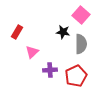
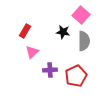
red rectangle: moved 8 px right, 1 px up
gray semicircle: moved 3 px right, 3 px up
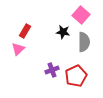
gray semicircle: moved 1 px down
pink triangle: moved 14 px left, 3 px up
purple cross: moved 2 px right; rotated 16 degrees counterclockwise
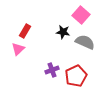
gray semicircle: moved 1 px right; rotated 66 degrees counterclockwise
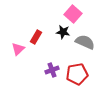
pink square: moved 8 px left, 1 px up
red rectangle: moved 11 px right, 6 px down
red pentagon: moved 1 px right, 2 px up; rotated 15 degrees clockwise
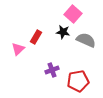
gray semicircle: moved 1 px right, 2 px up
red pentagon: moved 1 px right, 7 px down
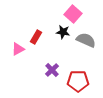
pink triangle: rotated 16 degrees clockwise
purple cross: rotated 24 degrees counterclockwise
red pentagon: rotated 10 degrees clockwise
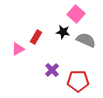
pink square: moved 3 px right
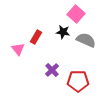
pink triangle: rotated 40 degrees counterclockwise
